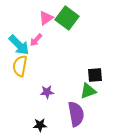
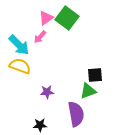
pink arrow: moved 4 px right, 3 px up
yellow semicircle: rotated 100 degrees clockwise
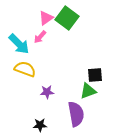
cyan arrow: moved 1 px up
yellow semicircle: moved 5 px right, 3 px down
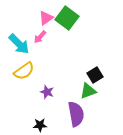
yellow semicircle: moved 1 px left, 2 px down; rotated 125 degrees clockwise
black square: rotated 28 degrees counterclockwise
purple star: rotated 24 degrees clockwise
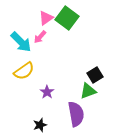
cyan arrow: moved 2 px right, 2 px up
purple star: rotated 16 degrees clockwise
black star: rotated 16 degrees counterclockwise
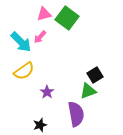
pink triangle: moved 2 px left, 4 px up; rotated 21 degrees clockwise
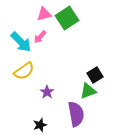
green square: rotated 20 degrees clockwise
